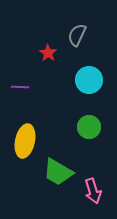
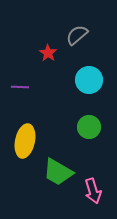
gray semicircle: rotated 25 degrees clockwise
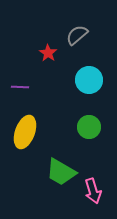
yellow ellipse: moved 9 px up; rotated 8 degrees clockwise
green trapezoid: moved 3 px right
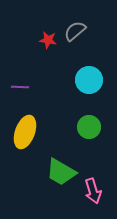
gray semicircle: moved 2 px left, 4 px up
red star: moved 13 px up; rotated 24 degrees counterclockwise
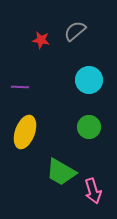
red star: moved 7 px left
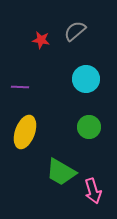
cyan circle: moved 3 px left, 1 px up
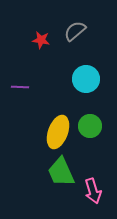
green circle: moved 1 px right, 1 px up
yellow ellipse: moved 33 px right
green trapezoid: rotated 36 degrees clockwise
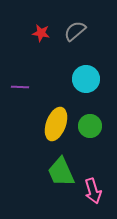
red star: moved 7 px up
yellow ellipse: moved 2 px left, 8 px up
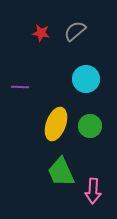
pink arrow: rotated 20 degrees clockwise
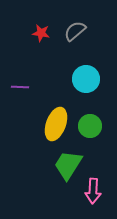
green trapezoid: moved 7 px right, 7 px up; rotated 56 degrees clockwise
